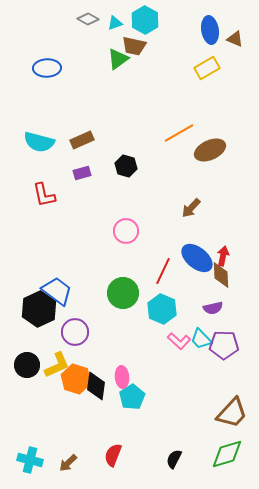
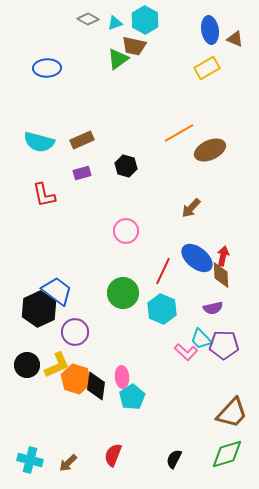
pink L-shape at (179, 341): moved 7 px right, 11 px down
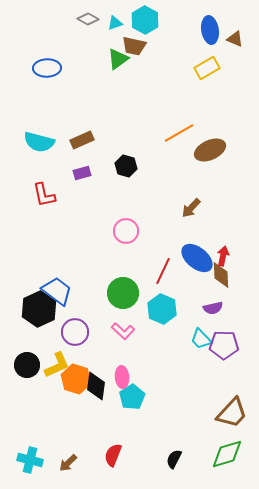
pink L-shape at (186, 352): moved 63 px left, 21 px up
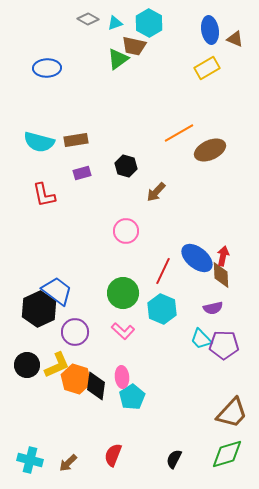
cyan hexagon at (145, 20): moved 4 px right, 3 px down
brown rectangle at (82, 140): moved 6 px left; rotated 15 degrees clockwise
brown arrow at (191, 208): moved 35 px left, 16 px up
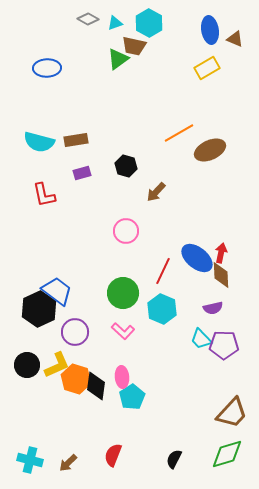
red arrow at (223, 256): moved 2 px left, 3 px up
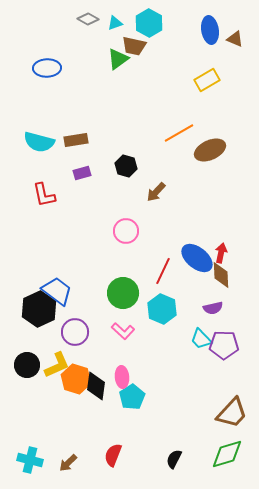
yellow rectangle at (207, 68): moved 12 px down
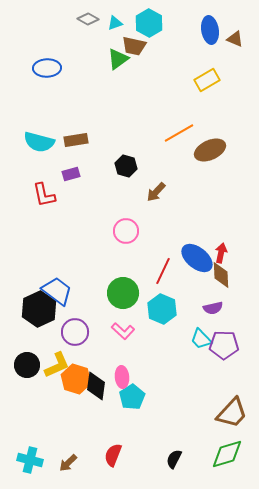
purple rectangle at (82, 173): moved 11 px left, 1 px down
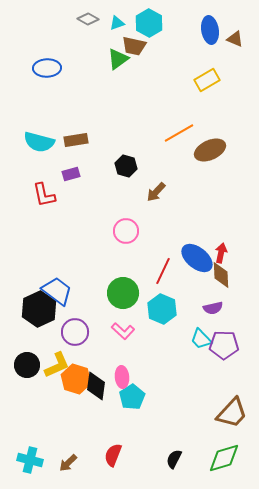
cyan triangle at (115, 23): moved 2 px right
green diamond at (227, 454): moved 3 px left, 4 px down
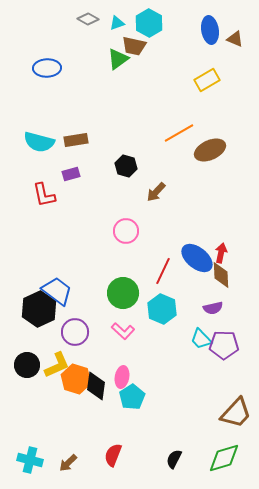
pink ellipse at (122, 377): rotated 15 degrees clockwise
brown trapezoid at (232, 413): moved 4 px right
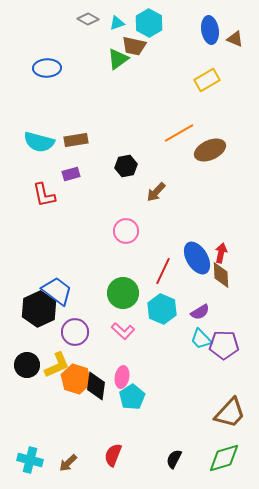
black hexagon at (126, 166): rotated 25 degrees counterclockwise
blue ellipse at (197, 258): rotated 20 degrees clockwise
purple semicircle at (213, 308): moved 13 px left, 4 px down; rotated 18 degrees counterclockwise
brown trapezoid at (236, 413): moved 6 px left
